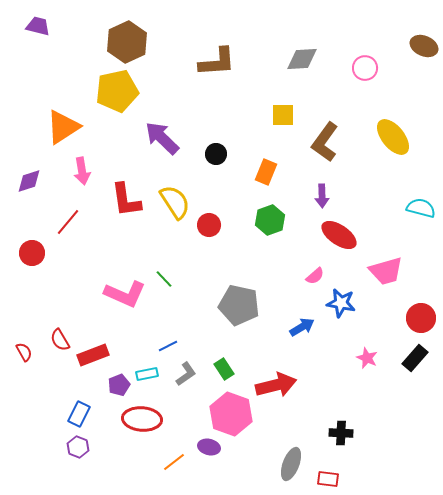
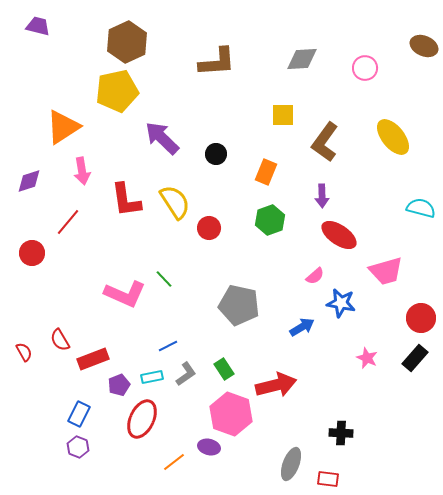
red circle at (209, 225): moved 3 px down
red rectangle at (93, 355): moved 4 px down
cyan rectangle at (147, 374): moved 5 px right, 3 px down
red ellipse at (142, 419): rotated 69 degrees counterclockwise
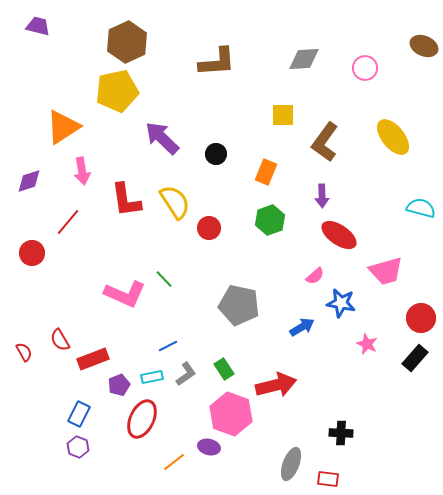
gray diamond at (302, 59): moved 2 px right
pink star at (367, 358): moved 14 px up
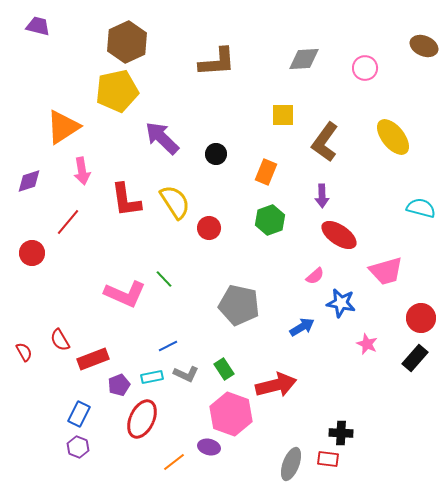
gray L-shape at (186, 374): rotated 60 degrees clockwise
red rectangle at (328, 479): moved 20 px up
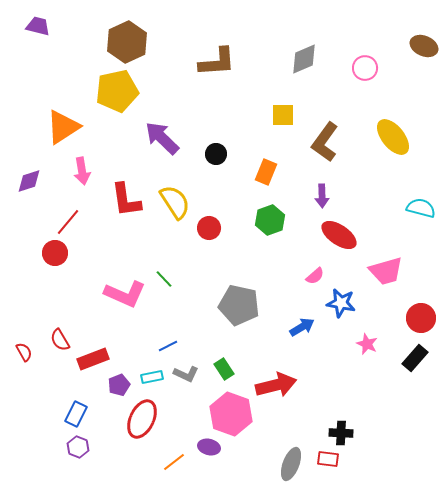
gray diamond at (304, 59): rotated 20 degrees counterclockwise
red circle at (32, 253): moved 23 px right
blue rectangle at (79, 414): moved 3 px left
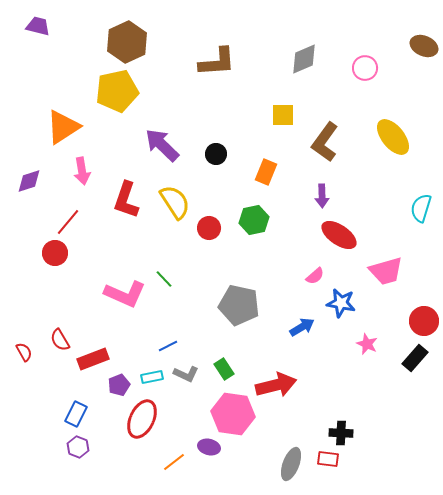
purple arrow at (162, 138): moved 7 px down
red L-shape at (126, 200): rotated 27 degrees clockwise
cyan semicircle at (421, 208): rotated 88 degrees counterclockwise
green hexagon at (270, 220): moved 16 px left; rotated 8 degrees clockwise
red circle at (421, 318): moved 3 px right, 3 px down
pink hexagon at (231, 414): moved 2 px right; rotated 12 degrees counterclockwise
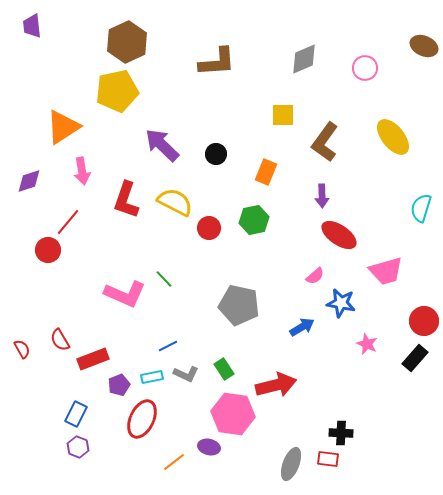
purple trapezoid at (38, 26): moved 6 px left; rotated 110 degrees counterclockwise
yellow semicircle at (175, 202): rotated 30 degrees counterclockwise
red circle at (55, 253): moved 7 px left, 3 px up
red semicircle at (24, 352): moved 2 px left, 3 px up
